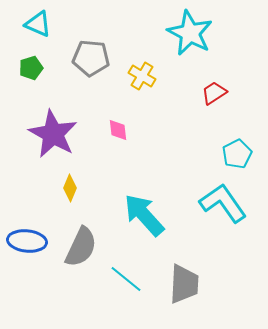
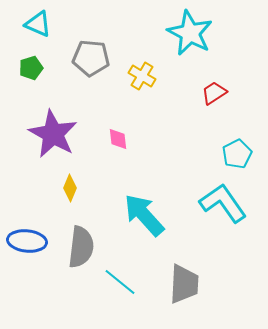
pink diamond: moved 9 px down
gray semicircle: rotated 18 degrees counterclockwise
cyan line: moved 6 px left, 3 px down
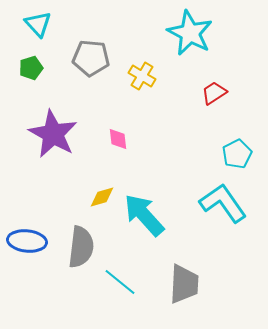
cyan triangle: rotated 24 degrees clockwise
yellow diamond: moved 32 px right, 9 px down; rotated 52 degrees clockwise
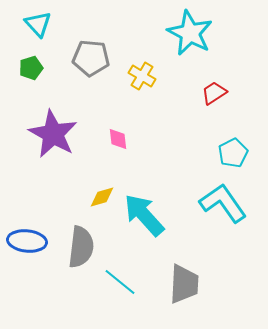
cyan pentagon: moved 4 px left, 1 px up
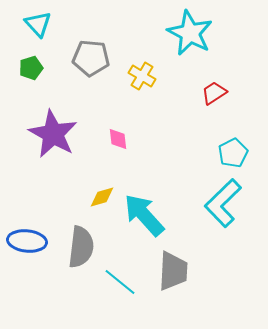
cyan L-shape: rotated 99 degrees counterclockwise
gray trapezoid: moved 11 px left, 13 px up
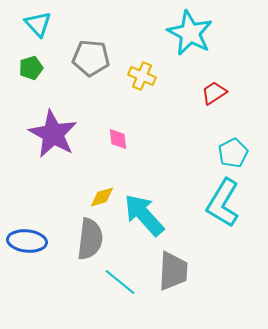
yellow cross: rotated 8 degrees counterclockwise
cyan L-shape: rotated 15 degrees counterclockwise
gray semicircle: moved 9 px right, 8 px up
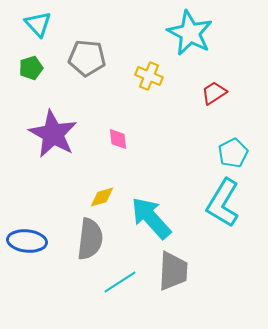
gray pentagon: moved 4 px left
yellow cross: moved 7 px right
cyan arrow: moved 7 px right, 3 px down
cyan line: rotated 72 degrees counterclockwise
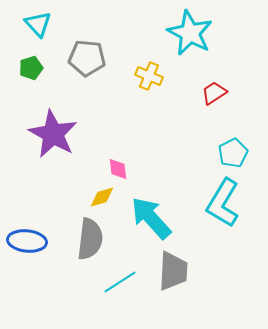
pink diamond: moved 30 px down
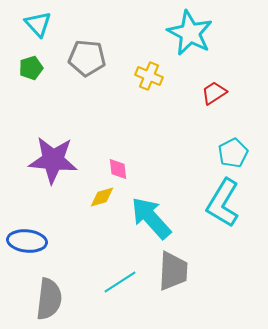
purple star: moved 26 px down; rotated 24 degrees counterclockwise
gray semicircle: moved 41 px left, 60 px down
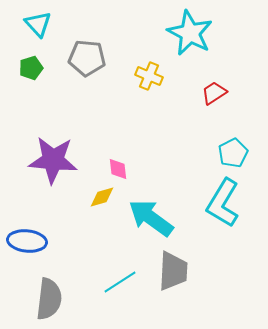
cyan arrow: rotated 12 degrees counterclockwise
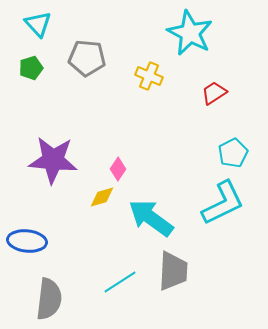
pink diamond: rotated 40 degrees clockwise
cyan L-shape: rotated 147 degrees counterclockwise
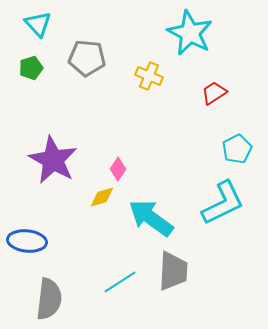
cyan pentagon: moved 4 px right, 4 px up
purple star: rotated 24 degrees clockwise
